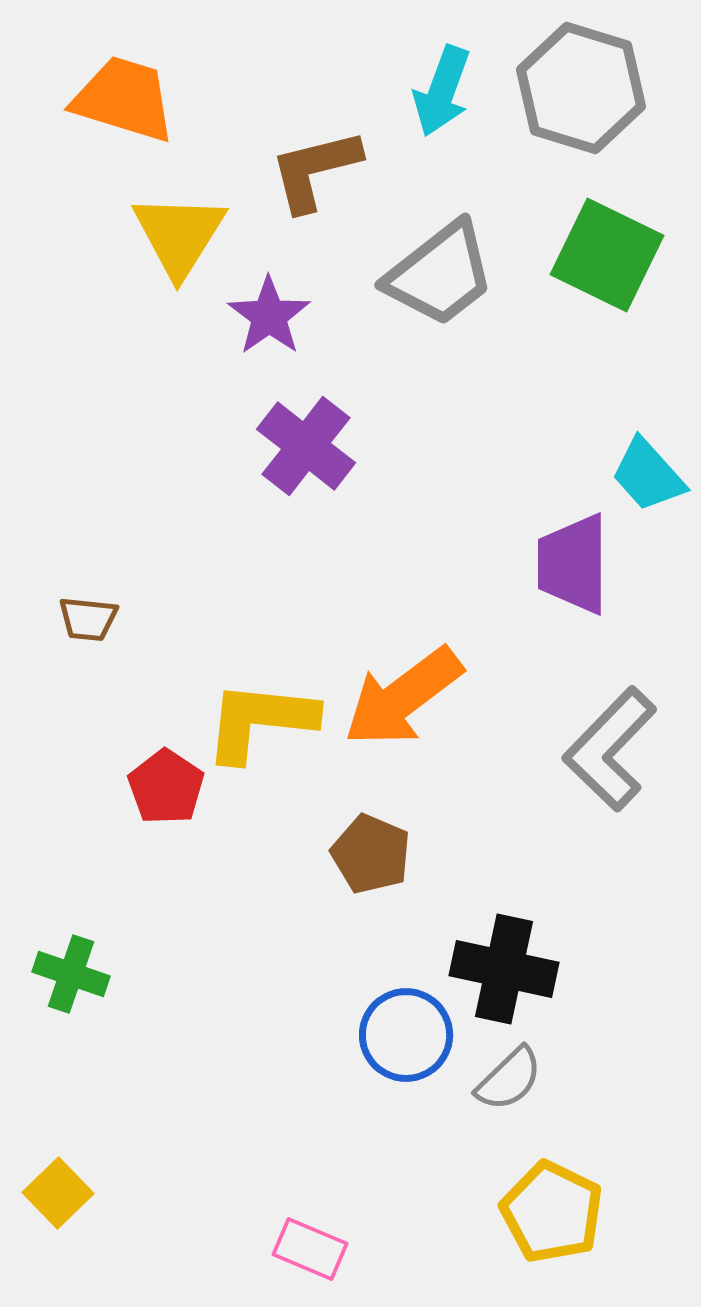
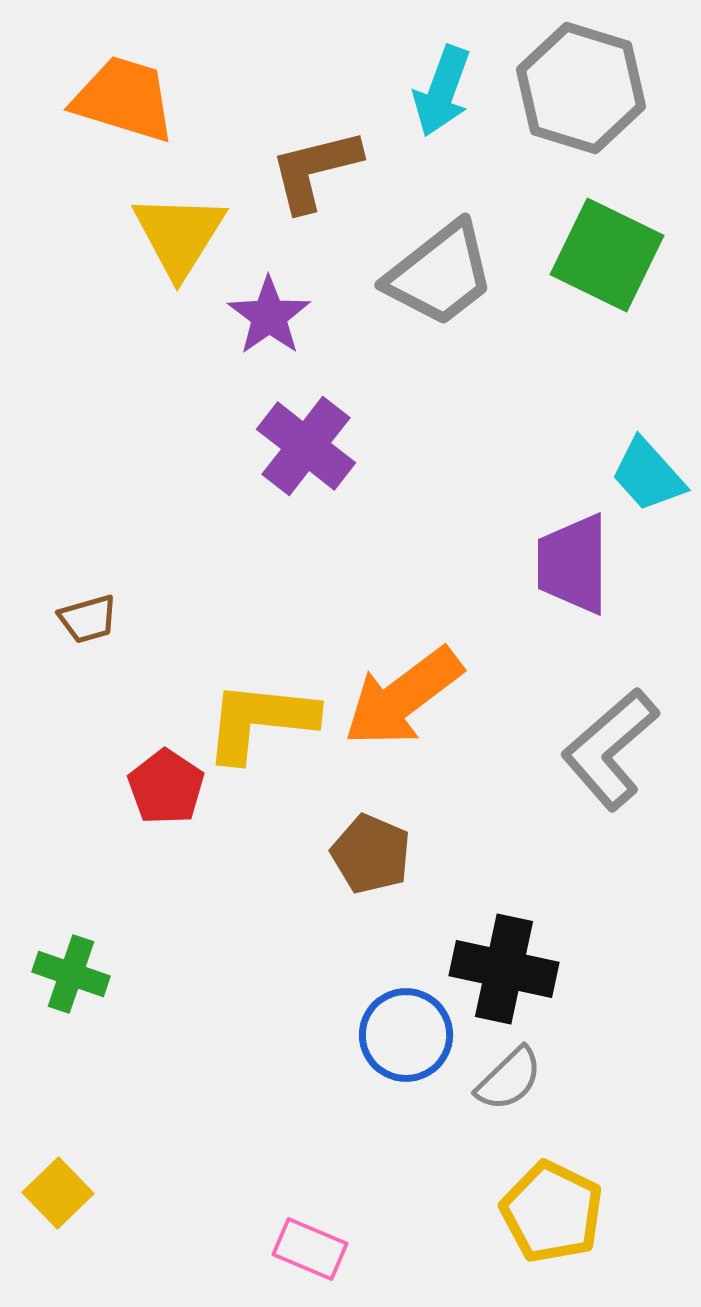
brown trapezoid: rotated 22 degrees counterclockwise
gray L-shape: rotated 5 degrees clockwise
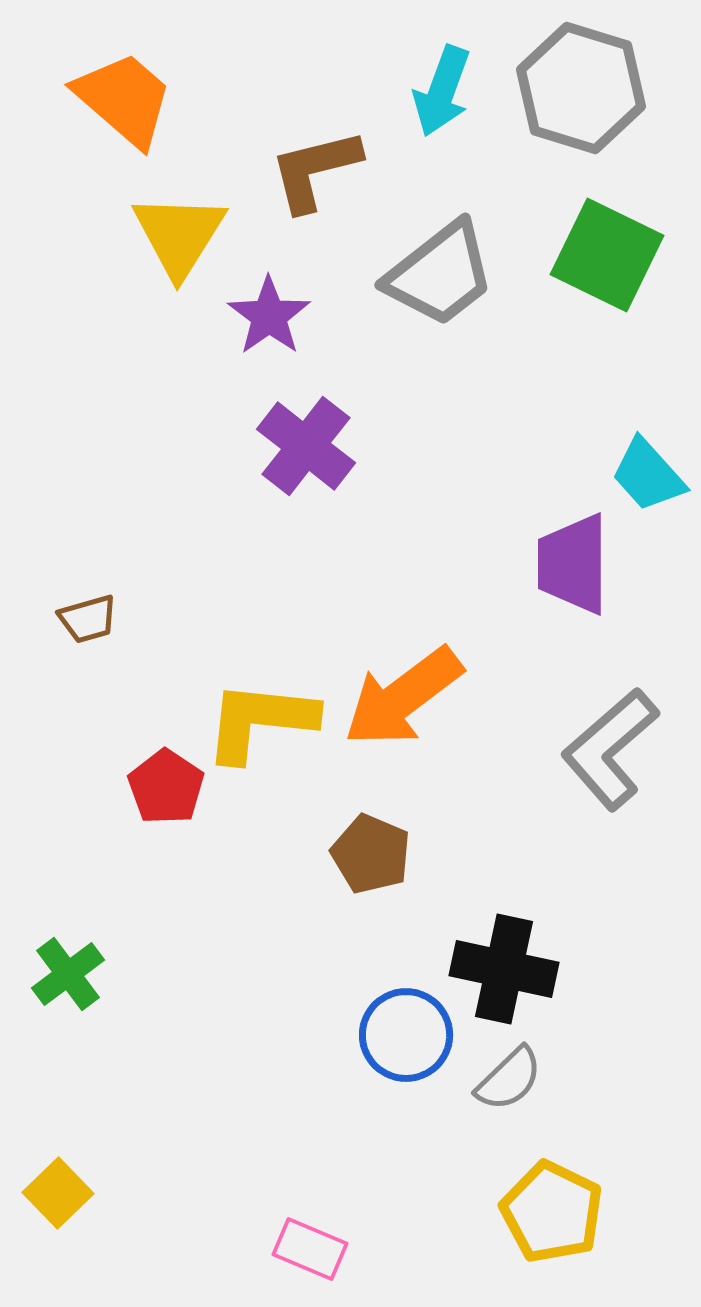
orange trapezoid: rotated 24 degrees clockwise
green cross: moved 3 px left; rotated 34 degrees clockwise
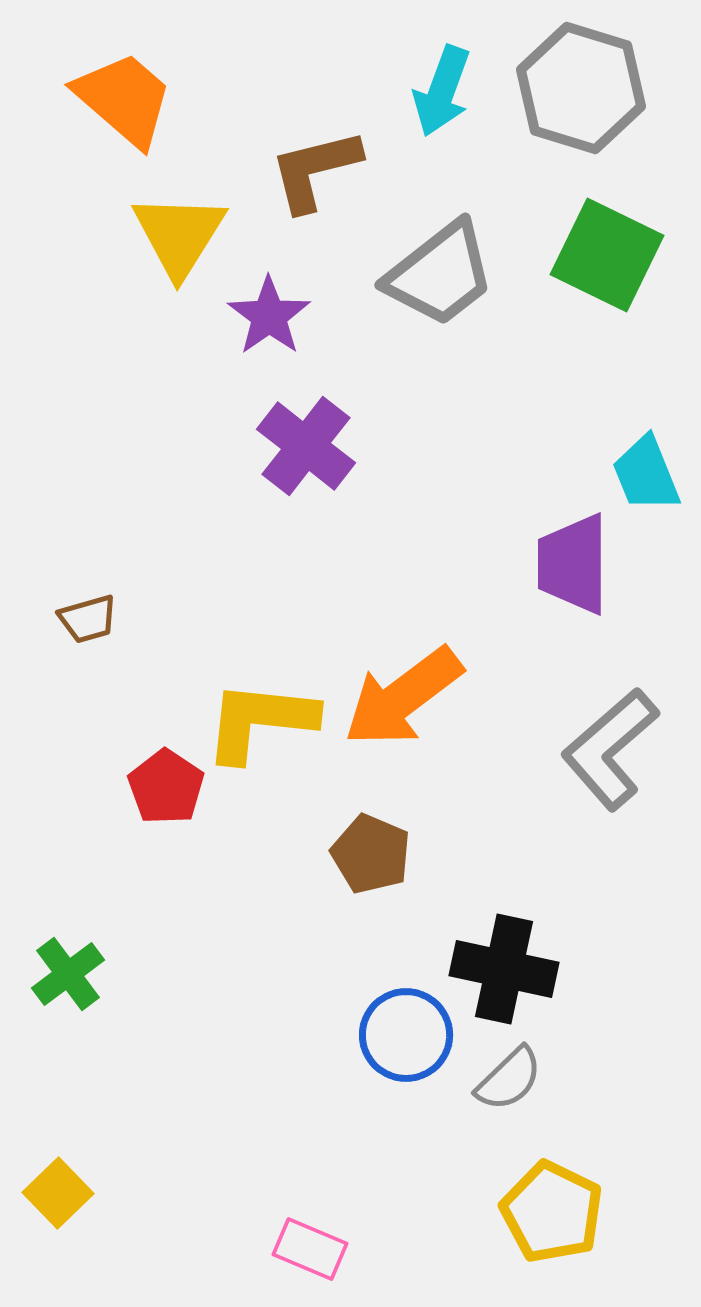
cyan trapezoid: moved 2 px left, 1 px up; rotated 20 degrees clockwise
